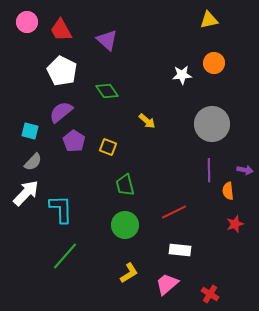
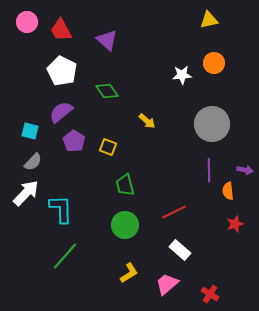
white rectangle: rotated 35 degrees clockwise
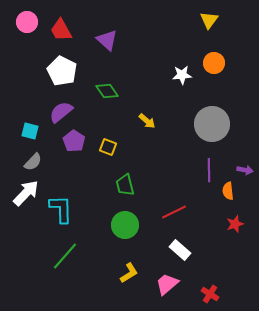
yellow triangle: rotated 42 degrees counterclockwise
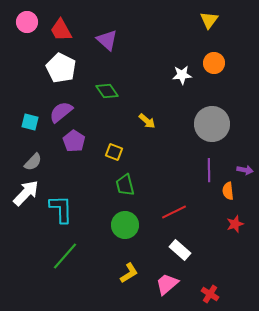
white pentagon: moved 1 px left, 3 px up
cyan square: moved 9 px up
yellow square: moved 6 px right, 5 px down
